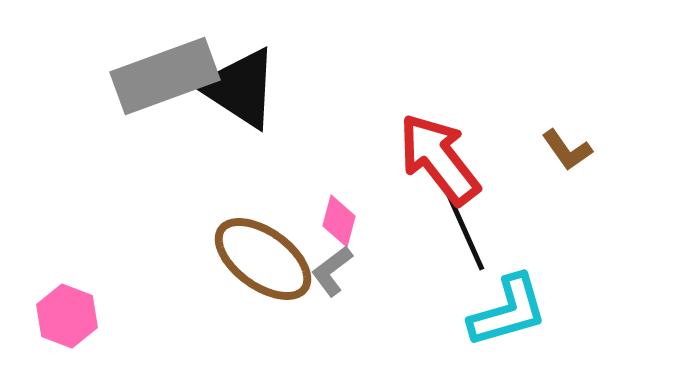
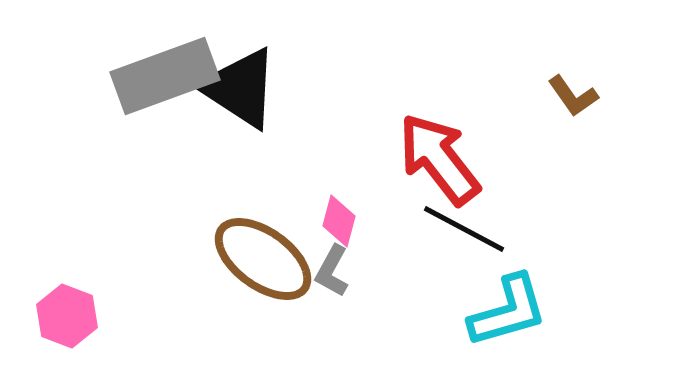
brown L-shape: moved 6 px right, 54 px up
black line: rotated 38 degrees counterclockwise
gray L-shape: rotated 24 degrees counterclockwise
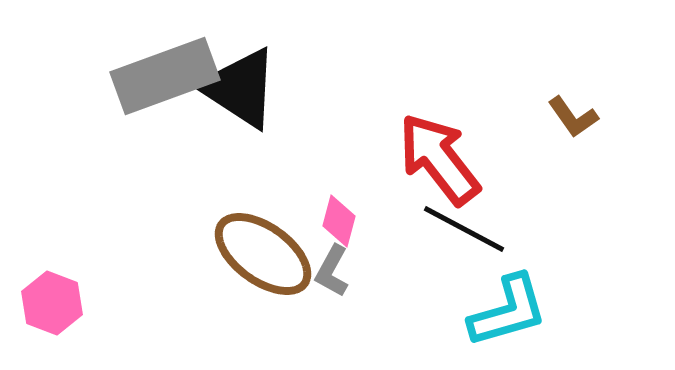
brown L-shape: moved 21 px down
brown ellipse: moved 5 px up
pink hexagon: moved 15 px left, 13 px up
